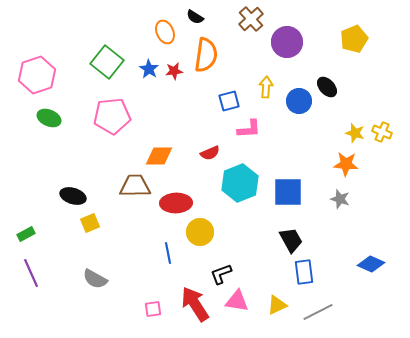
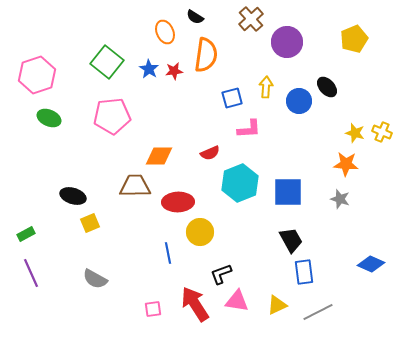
blue square at (229, 101): moved 3 px right, 3 px up
red ellipse at (176, 203): moved 2 px right, 1 px up
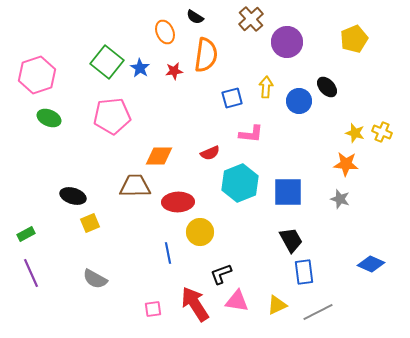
blue star at (149, 69): moved 9 px left, 1 px up
pink L-shape at (249, 129): moved 2 px right, 5 px down; rotated 10 degrees clockwise
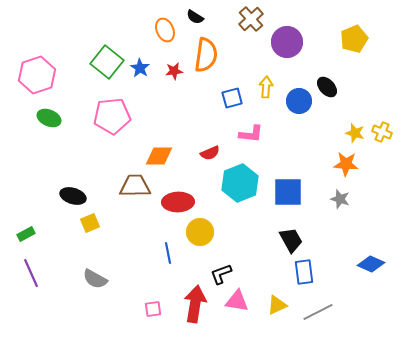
orange ellipse at (165, 32): moved 2 px up
red arrow at (195, 304): rotated 42 degrees clockwise
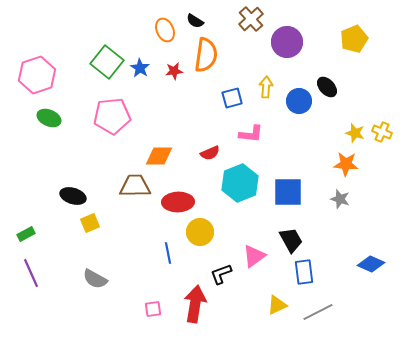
black semicircle at (195, 17): moved 4 px down
pink triangle at (237, 301): moved 17 px right, 45 px up; rotated 45 degrees counterclockwise
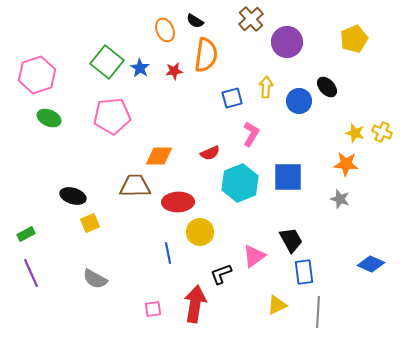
pink L-shape at (251, 134): rotated 65 degrees counterclockwise
blue square at (288, 192): moved 15 px up
gray line at (318, 312): rotated 60 degrees counterclockwise
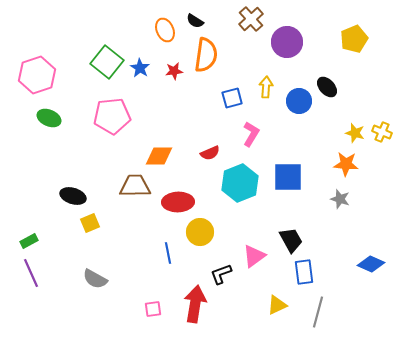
green rectangle at (26, 234): moved 3 px right, 7 px down
gray line at (318, 312): rotated 12 degrees clockwise
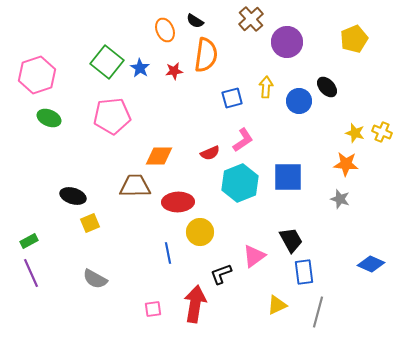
pink L-shape at (251, 134): moved 8 px left, 6 px down; rotated 25 degrees clockwise
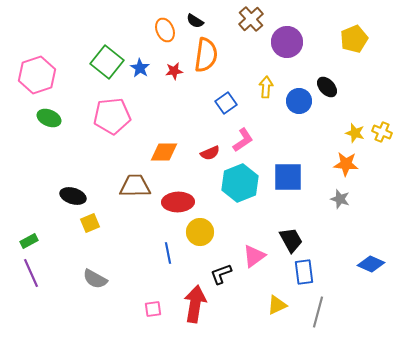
blue square at (232, 98): moved 6 px left, 5 px down; rotated 20 degrees counterclockwise
orange diamond at (159, 156): moved 5 px right, 4 px up
